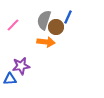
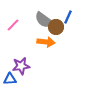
gray semicircle: rotated 72 degrees counterclockwise
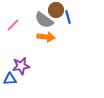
blue line: rotated 40 degrees counterclockwise
brown circle: moved 17 px up
orange arrow: moved 5 px up
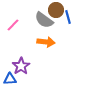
orange arrow: moved 5 px down
purple star: rotated 24 degrees counterclockwise
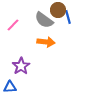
brown circle: moved 2 px right
blue triangle: moved 8 px down
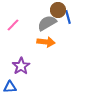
gray semicircle: moved 3 px right, 3 px down; rotated 114 degrees clockwise
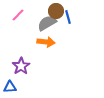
brown circle: moved 2 px left, 1 px down
pink line: moved 5 px right, 10 px up
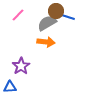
blue line: rotated 56 degrees counterclockwise
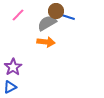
purple star: moved 8 px left, 1 px down
blue triangle: rotated 24 degrees counterclockwise
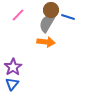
brown circle: moved 5 px left, 1 px up
gray semicircle: rotated 30 degrees counterclockwise
blue triangle: moved 2 px right, 3 px up; rotated 24 degrees counterclockwise
